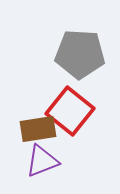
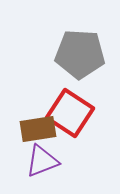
red square: moved 2 px down; rotated 6 degrees counterclockwise
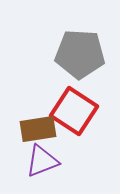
red square: moved 4 px right, 2 px up
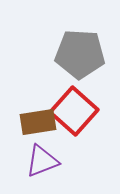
red square: rotated 9 degrees clockwise
brown rectangle: moved 7 px up
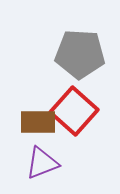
brown rectangle: rotated 9 degrees clockwise
purple triangle: moved 2 px down
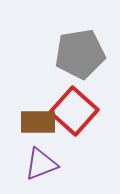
gray pentagon: rotated 12 degrees counterclockwise
purple triangle: moved 1 px left, 1 px down
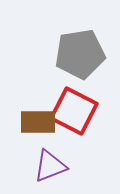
red square: rotated 15 degrees counterclockwise
purple triangle: moved 9 px right, 2 px down
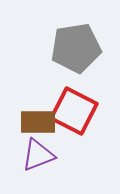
gray pentagon: moved 4 px left, 6 px up
purple triangle: moved 12 px left, 11 px up
